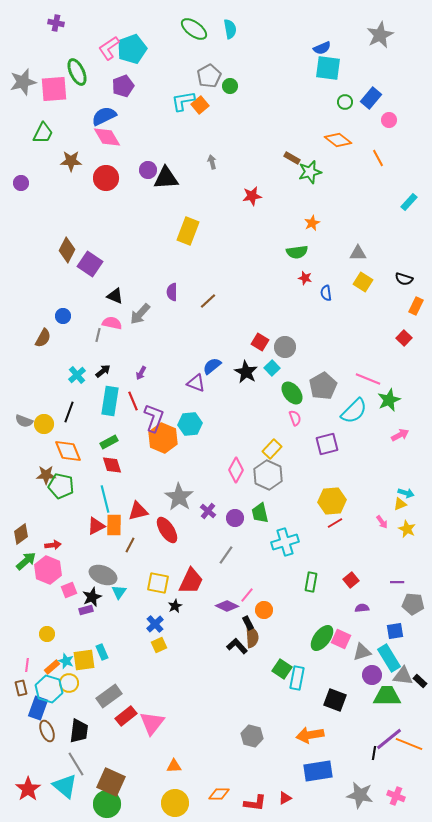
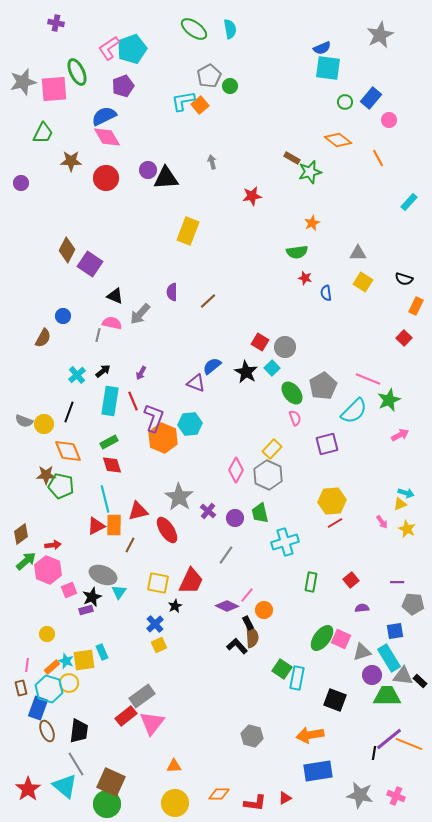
gray rectangle at (109, 696): moved 33 px right
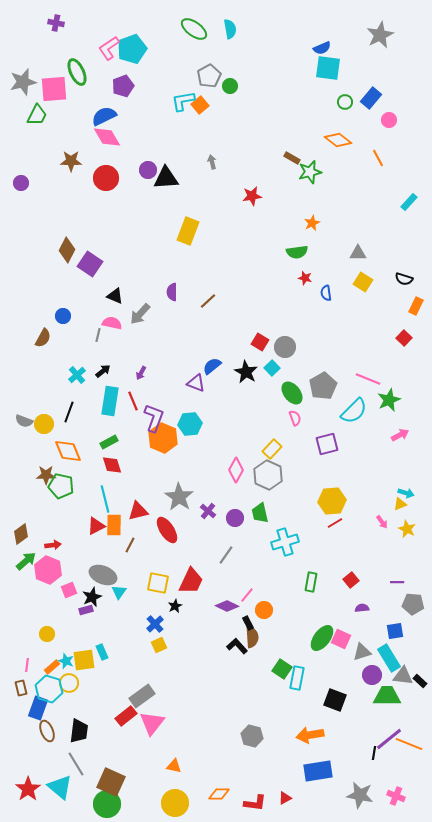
green trapezoid at (43, 133): moved 6 px left, 18 px up
orange triangle at (174, 766): rotated 14 degrees clockwise
cyan triangle at (65, 786): moved 5 px left, 1 px down
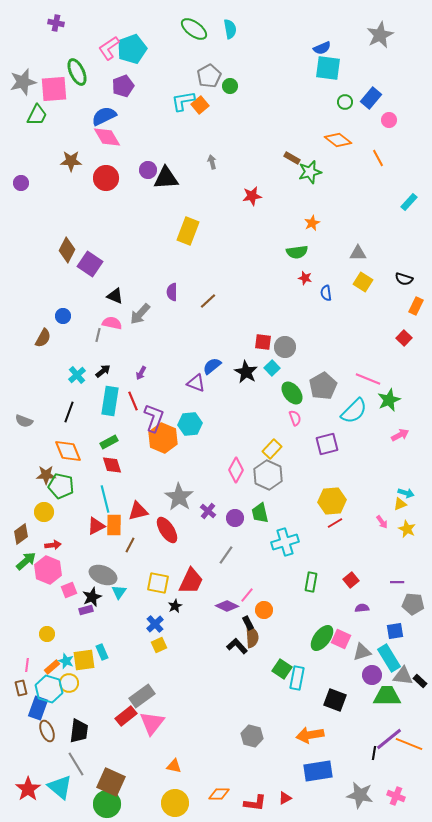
red square at (260, 342): moved 3 px right; rotated 24 degrees counterclockwise
yellow circle at (44, 424): moved 88 px down
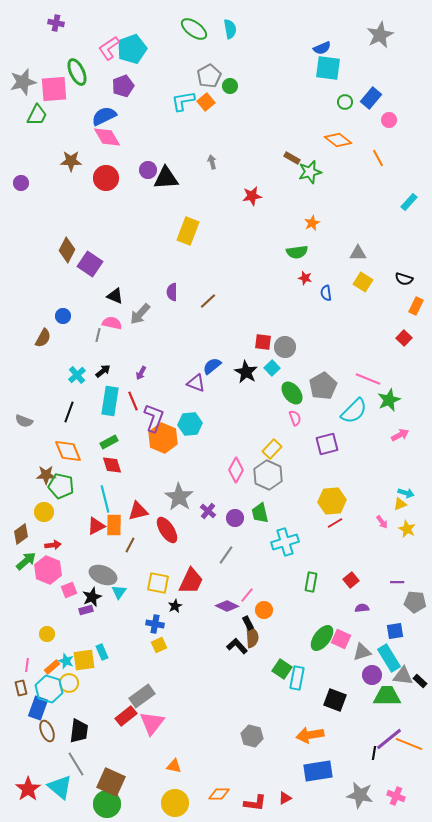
orange square at (200, 105): moved 6 px right, 3 px up
gray pentagon at (413, 604): moved 2 px right, 2 px up
blue cross at (155, 624): rotated 36 degrees counterclockwise
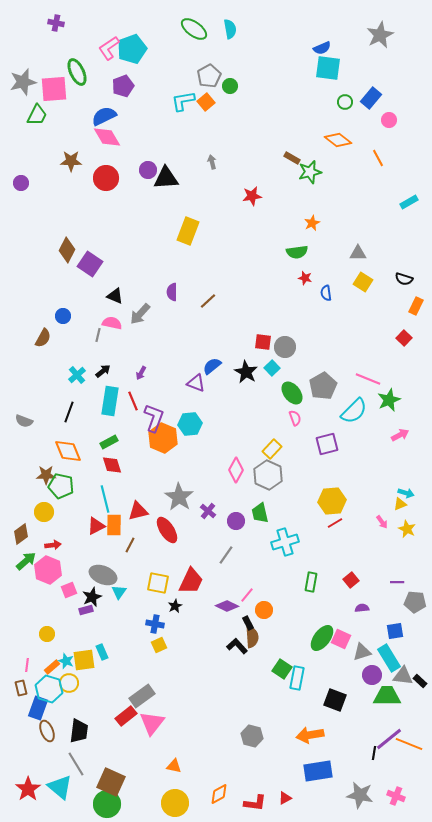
cyan rectangle at (409, 202): rotated 18 degrees clockwise
purple circle at (235, 518): moved 1 px right, 3 px down
orange diamond at (219, 794): rotated 30 degrees counterclockwise
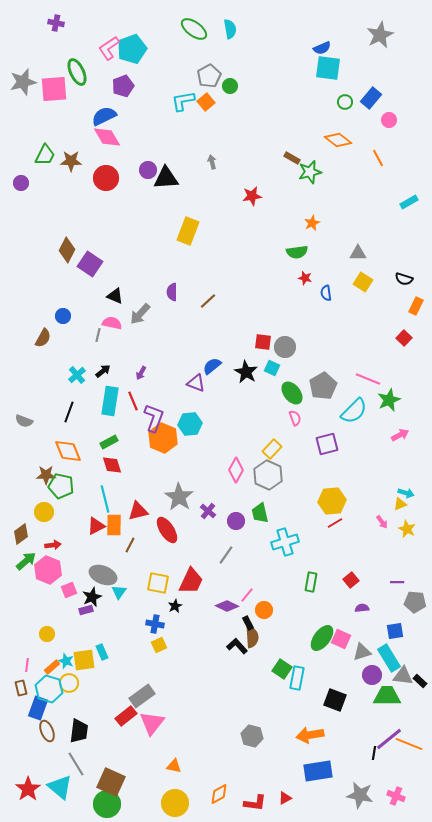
green trapezoid at (37, 115): moved 8 px right, 40 px down
cyan square at (272, 368): rotated 21 degrees counterclockwise
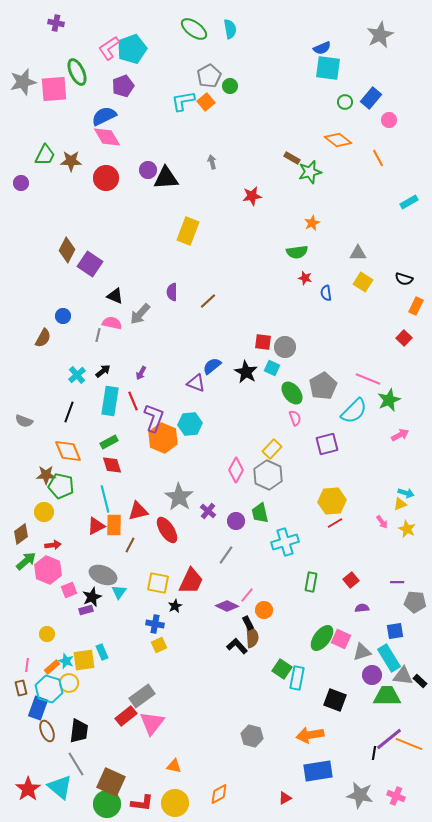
red L-shape at (255, 803): moved 113 px left
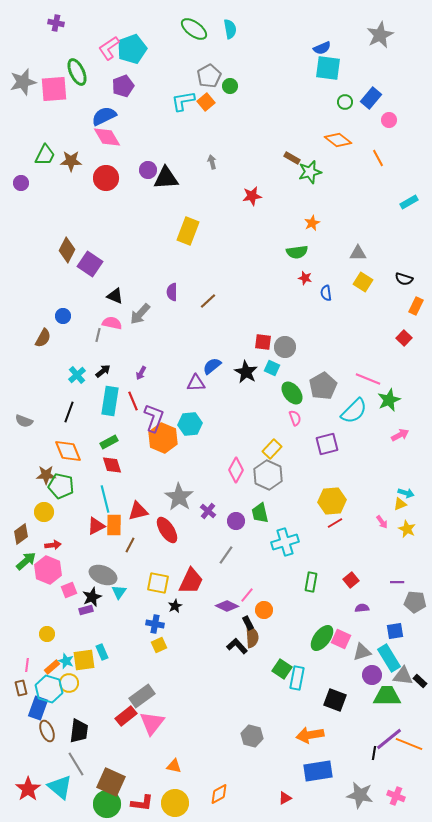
purple triangle at (196, 383): rotated 24 degrees counterclockwise
